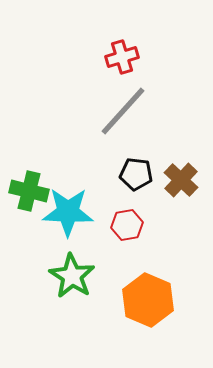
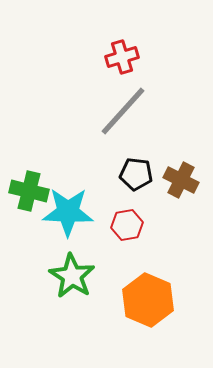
brown cross: rotated 16 degrees counterclockwise
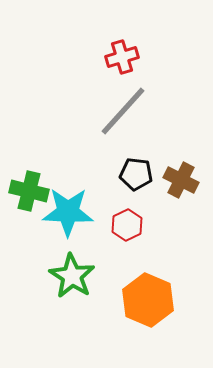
red hexagon: rotated 16 degrees counterclockwise
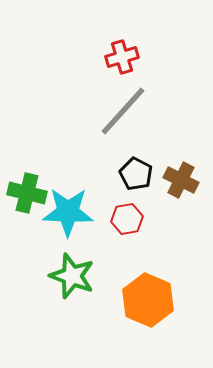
black pentagon: rotated 20 degrees clockwise
green cross: moved 2 px left, 2 px down
red hexagon: moved 6 px up; rotated 16 degrees clockwise
green star: rotated 12 degrees counterclockwise
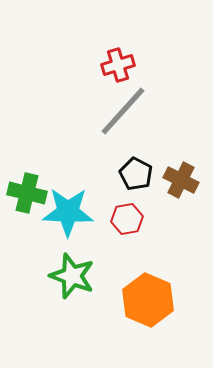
red cross: moved 4 px left, 8 px down
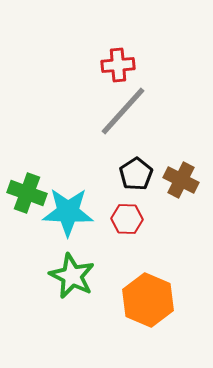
red cross: rotated 12 degrees clockwise
black pentagon: rotated 12 degrees clockwise
green cross: rotated 6 degrees clockwise
red hexagon: rotated 12 degrees clockwise
green star: rotated 6 degrees clockwise
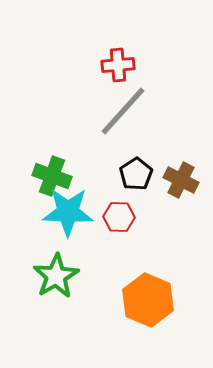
green cross: moved 25 px right, 17 px up
red hexagon: moved 8 px left, 2 px up
green star: moved 16 px left; rotated 15 degrees clockwise
